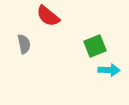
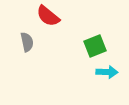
gray semicircle: moved 3 px right, 2 px up
cyan arrow: moved 2 px left, 2 px down
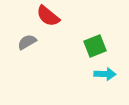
gray semicircle: rotated 108 degrees counterclockwise
cyan arrow: moved 2 px left, 2 px down
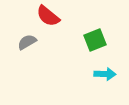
green square: moved 6 px up
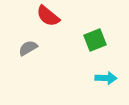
gray semicircle: moved 1 px right, 6 px down
cyan arrow: moved 1 px right, 4 px down
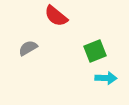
red semicircle: moved 8 px right
green square: moved 11 px down
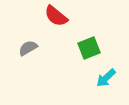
green square: moved 6 px left, 3 px up
cyan arrow: rotated 135 degrees clockwise
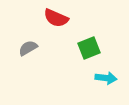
red semicircle: moved 2 px down; rotated 15 degrees counterclockwise
cyan arrow: rotated 130 degrees counterclockwise
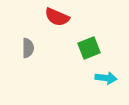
red semicircle: moved 1 px right, 1 px up
gray semicircle: rotated 120 degrees clockwise
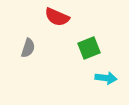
gray semicircle: rotated 18 degrees clockwise
